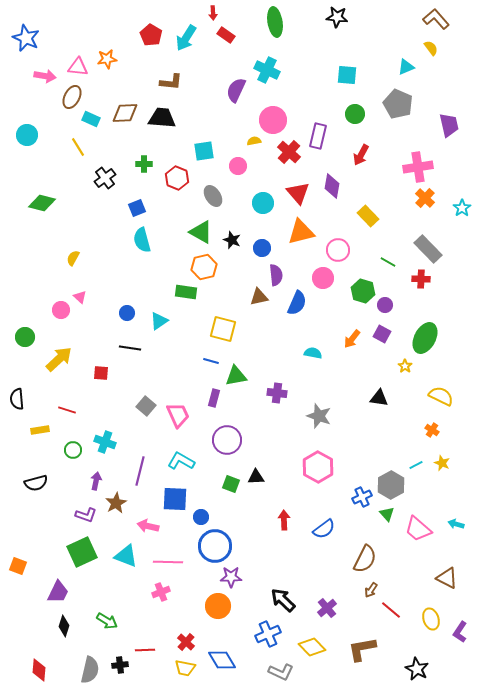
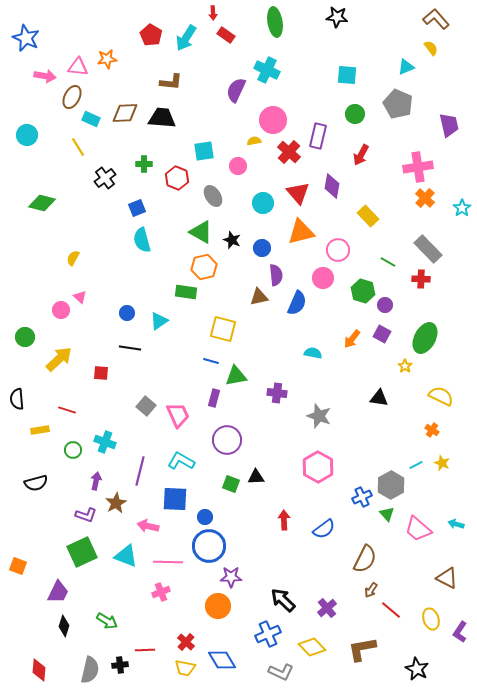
blue circle at (201, 517): moved 4 px right
blue circle at (215, 546): moved 6 px left
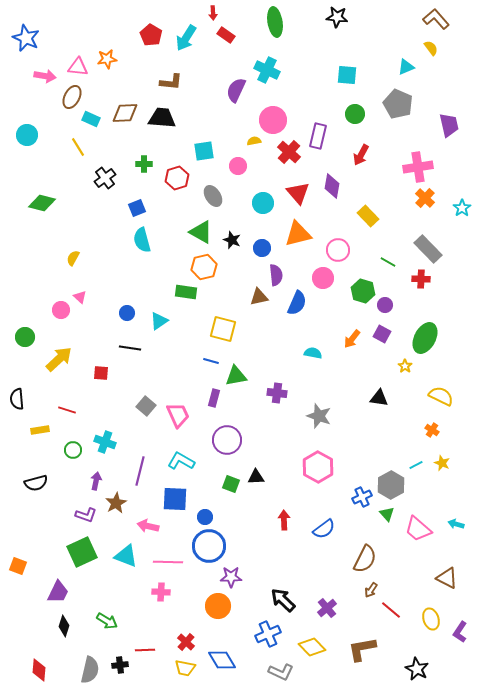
red hexagon at (177, 178): rotated 20 degrees clockwise
orange triangle at (301, 232): moved 3 px left, 2 px down
pink cross at (161, 592): rotated 24 degrees clockwise
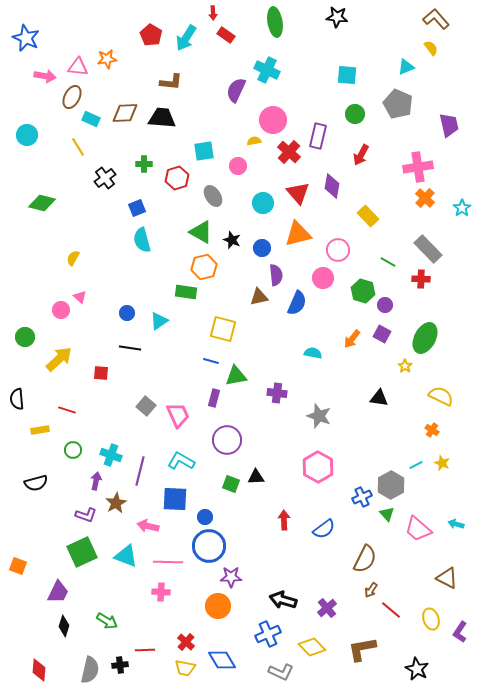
cyan cross at (105, 442): moved 6 px right, 13 px down
black arrow at (283, 600): rotated 28 degrees counterclockwise
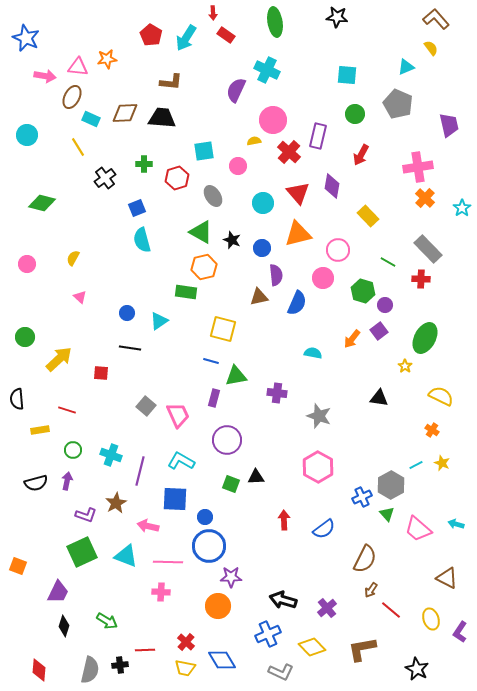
pink circle at (61, 310): moved 34 px left, 46 px up
purple square at (382, 334): moved 3 px left, 3 px up; rotated 24 degrees clockwise
purple arrow at (96, 481): moved 29 px left
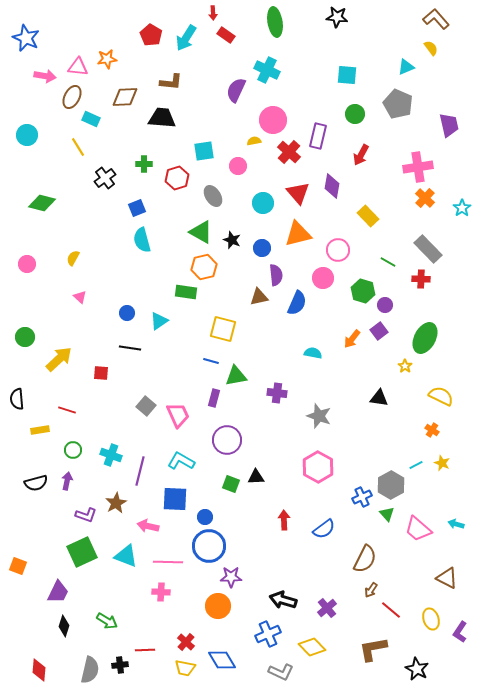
brown diamond at (125, 113): moved 16 px up
brown L-shape at (362, 649): moved 11 px right
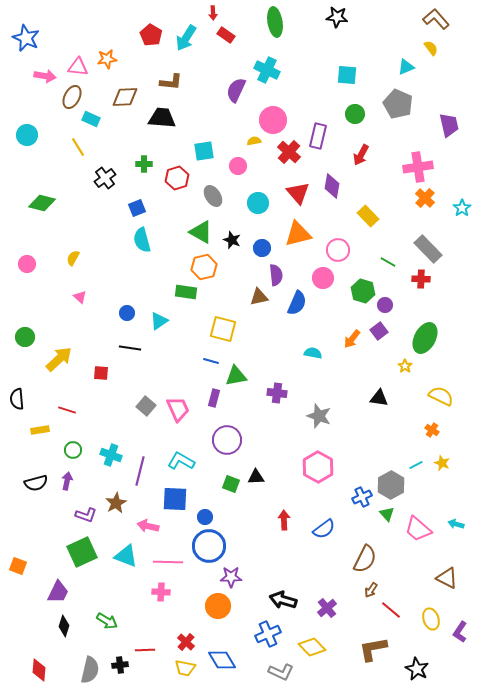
cyan circle at (263, 203): moved 5 px left
pink trapezoid at (178, 415): moved 6 px up
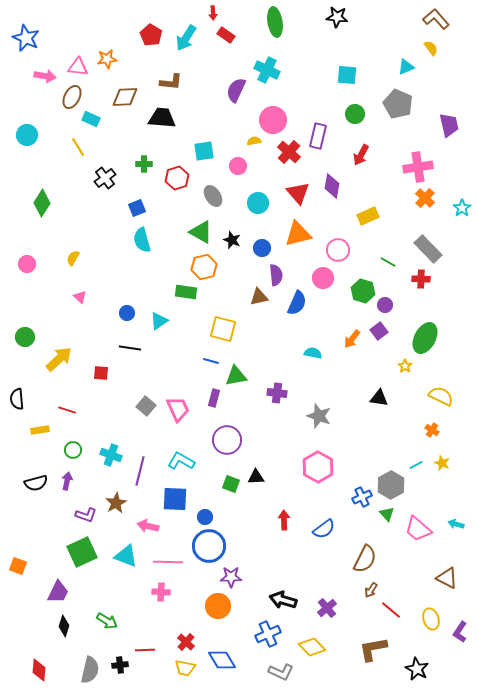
green diamond at (42, 203): rotated 72 degrees counterclockwise
yellow rectangle at (368, 216): rotated 70 degrees counterclockwise
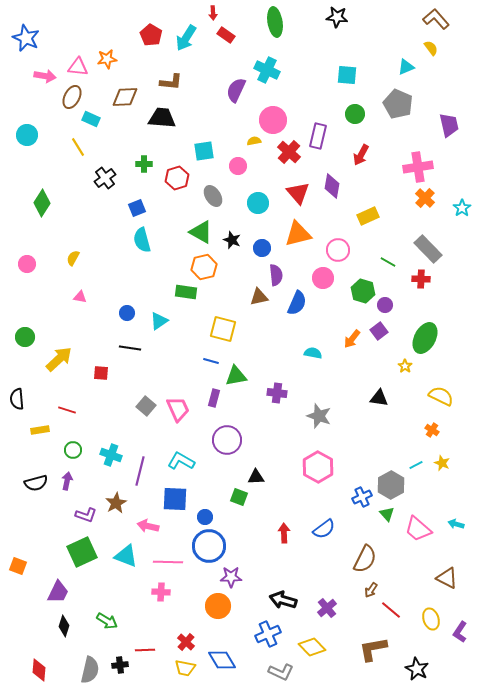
pink triangle at (80, 297): rotated 32 degrees counterclockwise
green square at (231, 484): moved 8 px right, 13 px down
red arrow at (284, 520): moved 13 px down
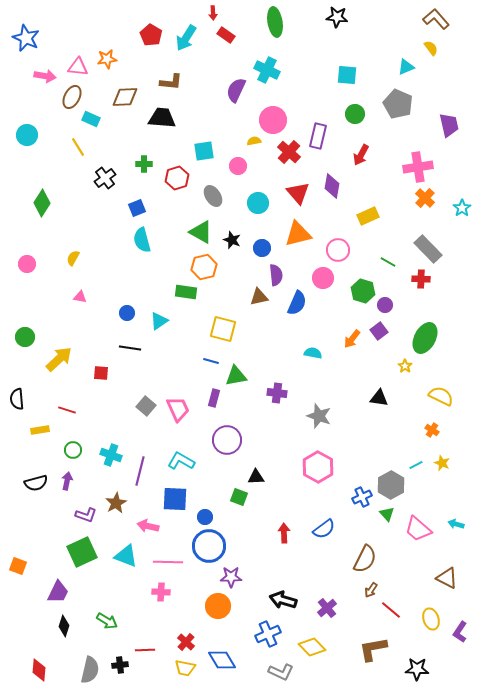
black star at (417, 669): rotated 25 degrees counterclockwise
